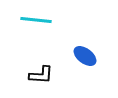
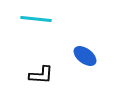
cyan line: moved 1 px up
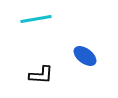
cyan line: rotated 16 degrees counterclockwise
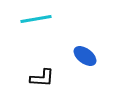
black L-shape: moved 1 px right, 3 px down
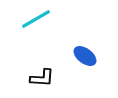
cyan line: rotated 20 degrees counterclockwise
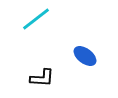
cyan line: rotated 8 degrees counterclockwise
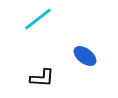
cyan line: moved 2 px right
